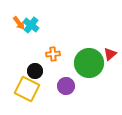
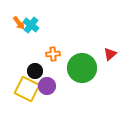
green circle: moved 7 px left, 5 px down
purple circle: moved 19 px left
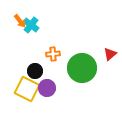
orange arrow: moved 1 px right, 2 px up
purple circle: moved 2 px down
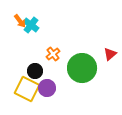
orange cross: rotated 32 degrees counterclockwise
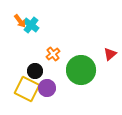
green circle: moved 1 px left, 2 px down
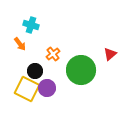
orange arrow: moved 23 px down
cyan cross: rotated 21 degrees counterclockwise
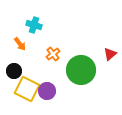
cyan cross: moved 3 px right
black circle: moved 21 px left
purple circle: moved 3 px down
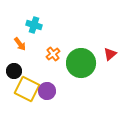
green circle: moved 7 px up
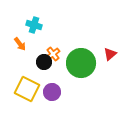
black circle: moved 30 px right, 9 px up
purple circle: moved 5 px right, 1 px down
